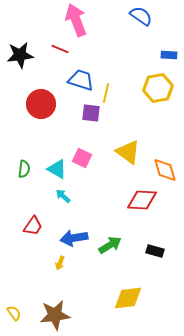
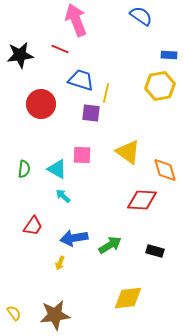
yellow hexagon: moved 2 px right, 2 px up
pink square: moved 3 px up; rotated 24 degrees counterclockwise
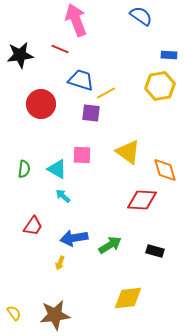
yellow line: rotated 48 degrees clockwise
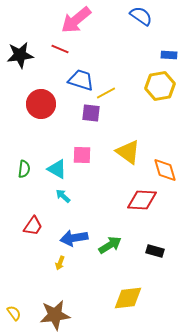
pink arrow: rotated 108 degrees counterclockwise
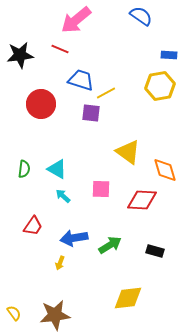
pink square: moved 19 px right, 34 px down
